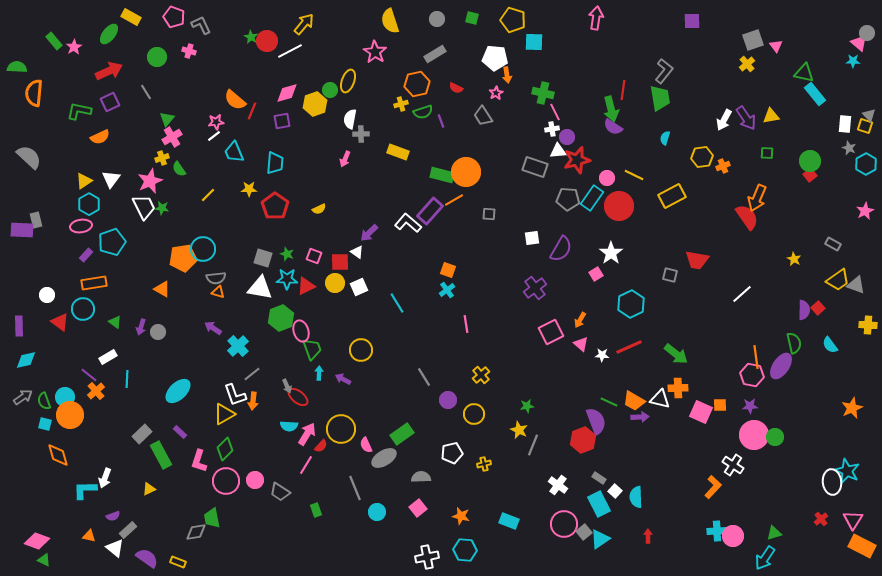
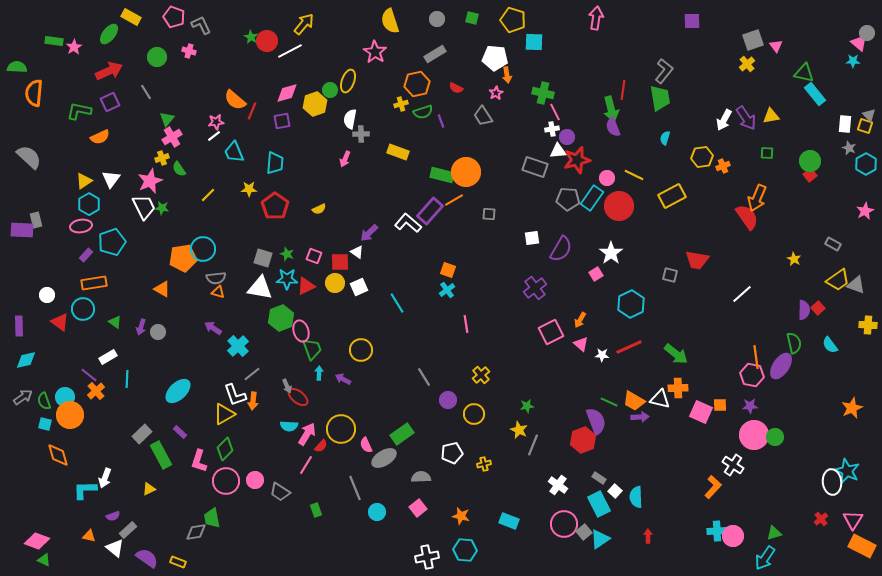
green rectangle at (54, 41): rotated 42 degrees counterclockwise
purple semicircle at (613, 127): rotated 36 degrees clockwise
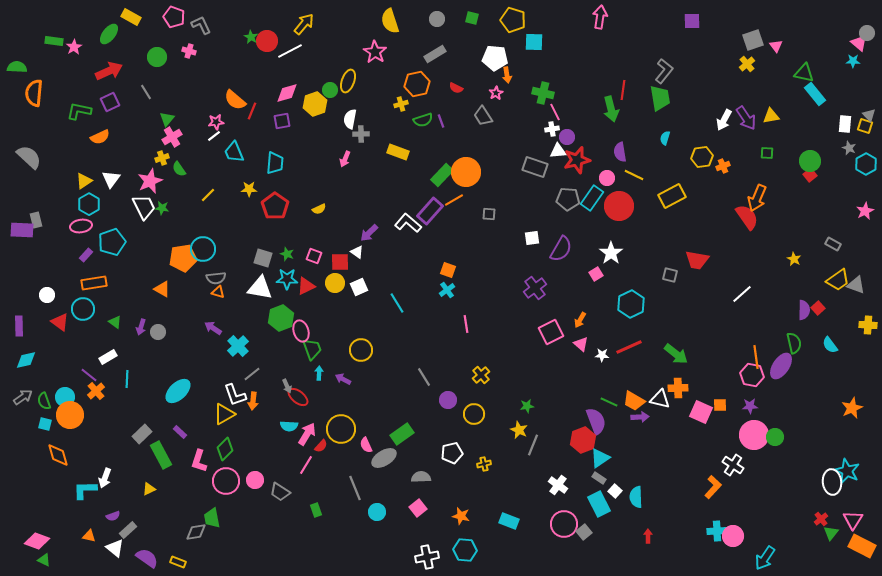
pink arrow at (596, 18): moved 4 px right, 1 px up
green semicircle at (423, 112): moved 8 px down
purple semicircle at (613, 127): moved 7 px right, 25 px down; rotated 12 degrees clockwise
green rectangle at (442, 175): rotated 60 degrees counterclockwise
green triangle at (774, 533): moved 57 px right; rotated 35 degrees counterclockwise
cyan triangle at (600, 539): moved 81 px up
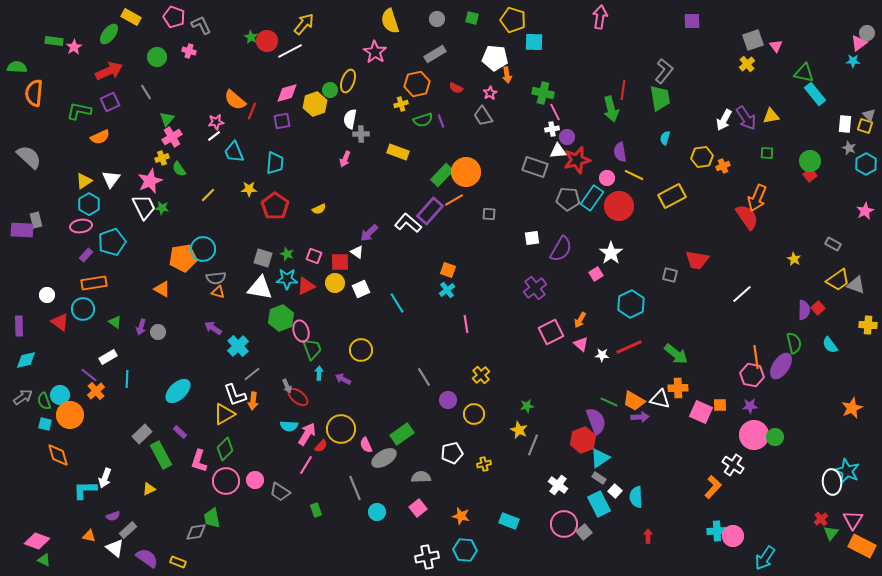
pink triangle at (859, 43): rotated 42 degrees clockwise
pink star at (496, 93): moved 6 px left
white square at (359, 287): moved 2 px right, 2 px down
cyan circle at (65, 397): moved 5 px left, 2 px up
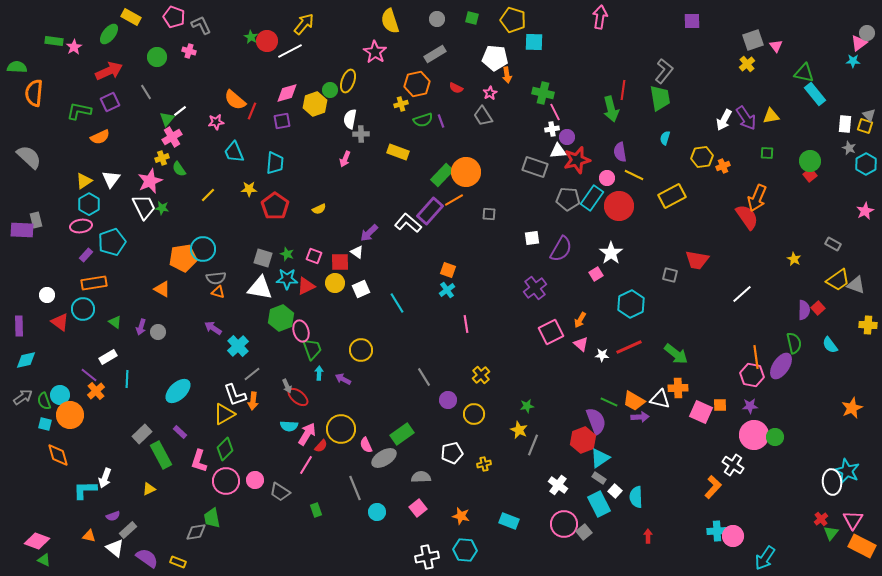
white line at (214, 136): moved 34 px left, 25 px up
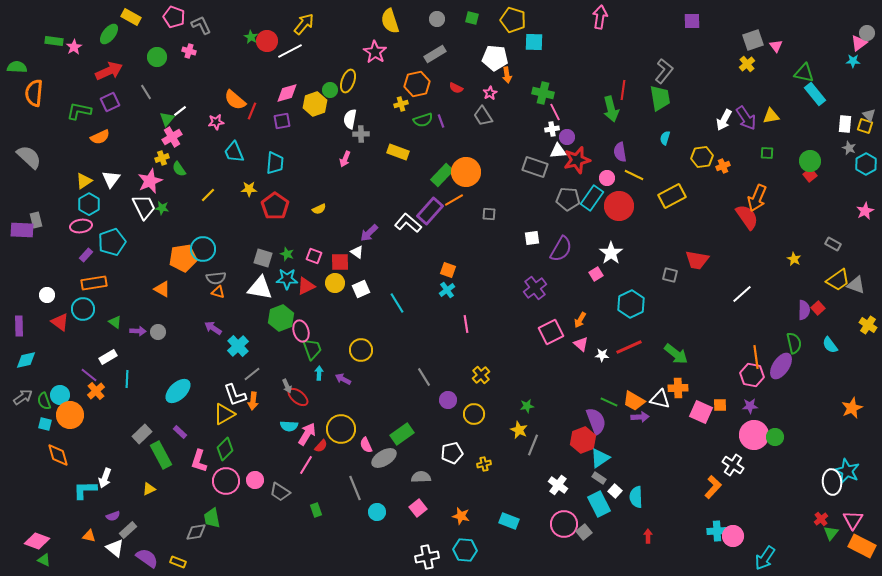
yellow cross at (868, 325): rotated 30 degrees clockwise
purple arrow at (141, 327): moved 3 px left, 4 px down; rotated 105 degrees counterclockwise
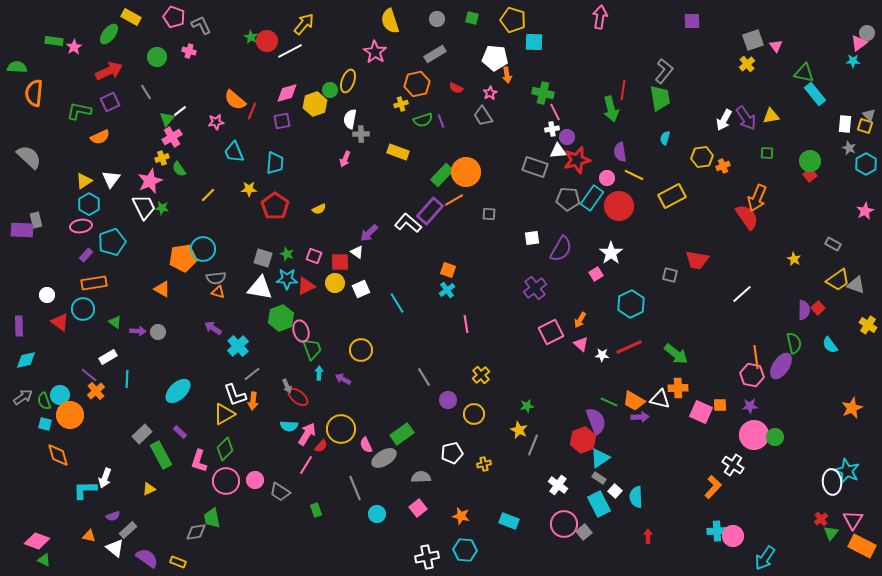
cyan circle at (377, 512): moved 2 px down
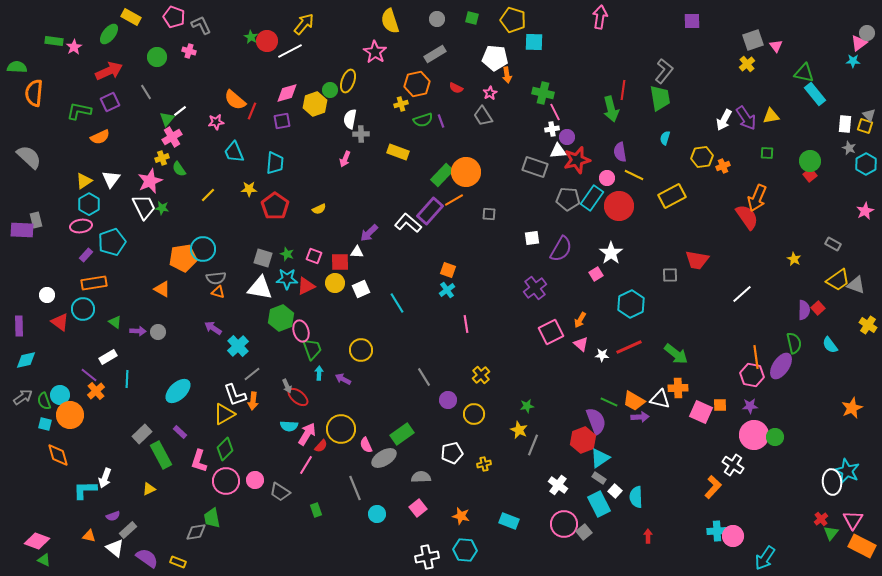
white triangle at (357, 252): rotated 32 degrees counterclockwise
gray square at (670, 275): rotated 14 degrees counterclockwise
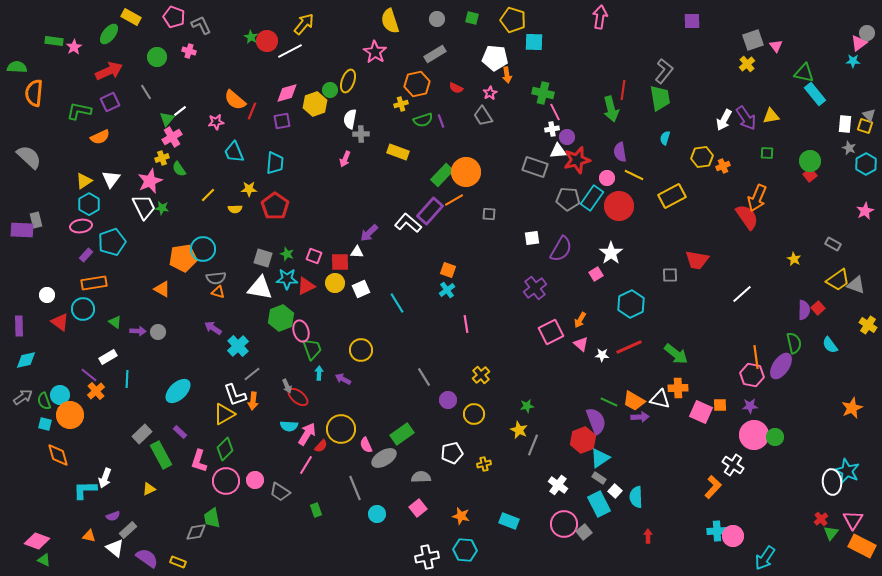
yellow semicircle at (319, 209): moved 84 px left; rotated 24 degrees clockwise
